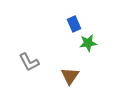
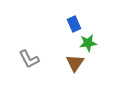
gray L-shape: moved 3 px up
brown triangle: moved 5 px right, 13 px up
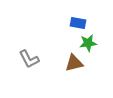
blue rectangle: moved 4 px right, 1 px up; rotated 56 degrees counterclockwise
brown triangle: moved 1 px left; rotated 42 degrees clockwise
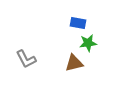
gray L-shape: moved 3 px left
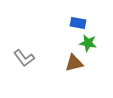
green star: rotated 18 degrees clockwise
gray L-shape: moved 2 px left, 1 px up; rotated 10 degrees counterclockwise
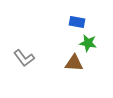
blue rectangle: moved 1 px left, 1 px up
brown triangle: rotated 18 degrees clockwise
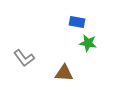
brown triangle: moved 10 px left, 10 px down
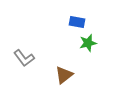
green star: rotated 24 degrees counterclockwise
brown triangle: moved 2 px down; rotated 42 degrees counterclockwise
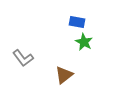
green star: moved 4 px left, 1 px up; rotated 30 degrees counterclockwise
gray L-shape: moved 1 px left
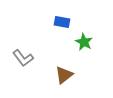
blue rectangle: moved 15 px left
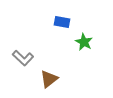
gray L-shape: rotated 10 degrees counterclockwise
brown triangle: moved 15 px left, 4 px down
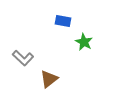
blue rectangle: moved 1 px right, 1 px up
